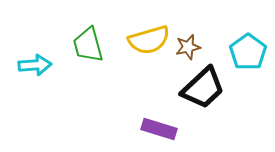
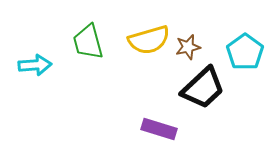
green trapezoid: moved 3 px up
cyan pentagon: moved 3 px left
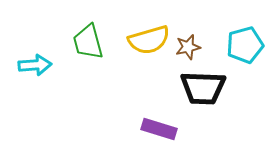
cyan pentagon: moved 7 px up; rotated 21 degrees clockwise
black trapezoid: rotated 45 degrees clockwise
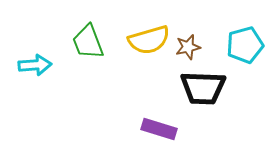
green trapezoid: rotated 6 degrees counterclockwise
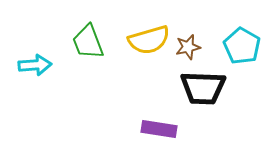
cyan pentagon: moved 3 px left, 1 px down; rotated 27 degrees counterclockwise
purple rectangle: rotated 8 degrees counterclockwise
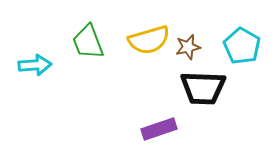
purple rectangle: rotated 28 degrees counterclockwise
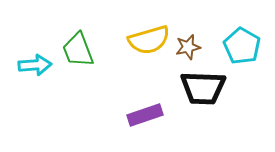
green trapezoid: moved 10 px left, 8 px down
purple rectangle: moved 14 px left, 14 px up
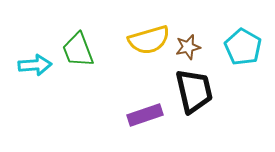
cyan pentagon: moved 1 px right, 1 px down
black trapezoid: moved 9 px left, 3 px down; rotated 105 degrees counterclockwise
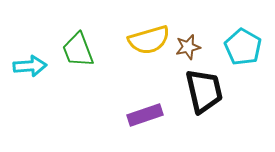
cyan arrow: moved 5 px left, 1 px down
black trapezoid: moved 10 px right
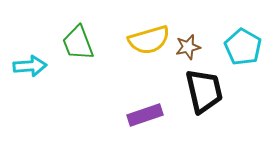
green trapezoid: moved 7 px up
